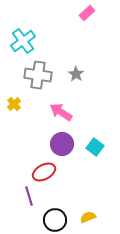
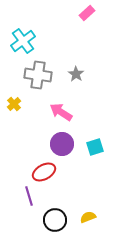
cyan square: rotated 36 degrees clockwise
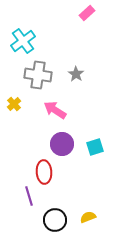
pink arrow: moved 6 px left, 2 px up
red ellipse: rotated 65 degrees counterclockwise
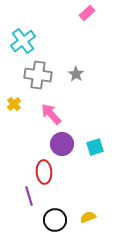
pink arrow: moved 4 px left, 4 px down; rotated 15 degrees clockwise
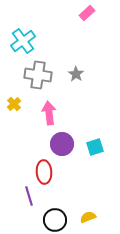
pink arrow: moved 2 px left, 1 px up; rotated 35 degrees clockwise
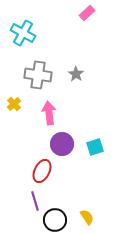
cyan cross: moved 8 px up; rotated 25 degrees counterclockwise
red ellipse: moved 2 px left, 1 px up; rotated 30 degrees clockwise
purple line: moved 6 px right, 5 px down
yellow semicircle: moved 1 px left; rotated 77 degrees clockwise
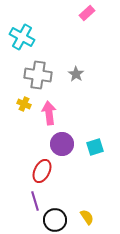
cyan cross: moved 1 px left, 4 px down
yellow cross: moved 10 px right; rotated 24 degrees counterclockwise
